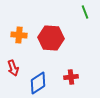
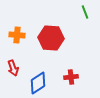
orange cross: moved 2 px left
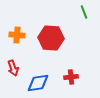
green line: moved 1 px left
blue diamond: rotated 25 degrees clockwise
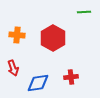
green line: rotated 72 degrees counterclockwise
red hexagon: moved 2 px right; rotated 25 degrees clockwise
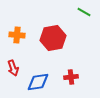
green line: rotated 32 degrees clockwise
red hexagon: rotated 20 degrees clockwise
blue diamond: moved 1 px up
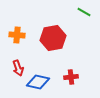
red arrow: moved 5 px right
blue diamond: rotated 20 degrees clockwise
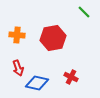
green line: rotated 16 degrees clockwise
red cross: rotated 32 degrees clockwise
blue diamond: moved 1 px left, 1 px down
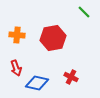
red arrow: moved 2 px left
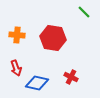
red hexagon: rotated 20 degrees clockwise
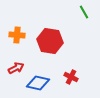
green line: rotated 16 degrees clockwise
red hexagon: moved 3 px left, 3 px down
red arrow: rotated 98 degrees counterclockwise
blue diamond: moved 1 px right
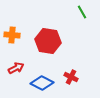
green line: moved 2 px left
orange cross: moved 5 px left
red hexagon: moved 2 px left
blue diamond: moved 4 px right; rotated 15 degrees clockwise
